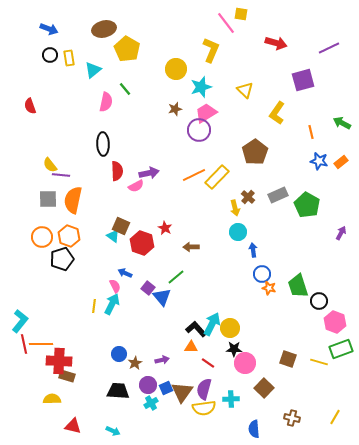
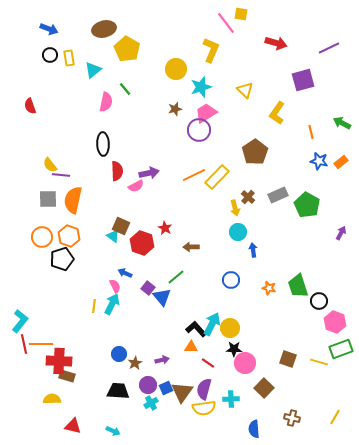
blue circle at (262, 274): moved 31 px left, 6 px down
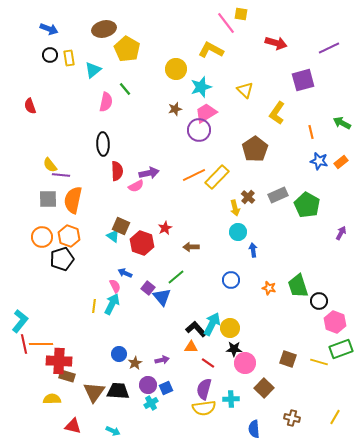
yellow L-shape at (211, 50): rotated 85 degrees counterclockwise
brown pentagon at (255, 152): moved 3 px up
red star at (165, 228): rotated 16 degrees clockwise
brown triangle at (182, 392): moved 88 px left
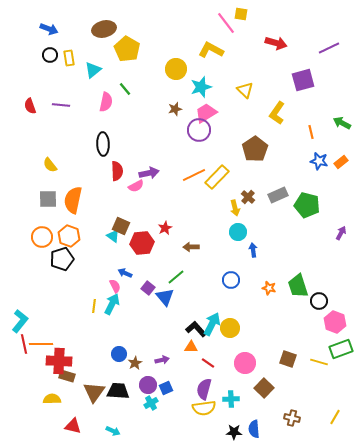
purple line at (61, 175): moved 70 px up
green pentagon at (307, 205): rotated 15 degrees counterclockwise
red hexagon at (142, 243): rotated 25 degrees counterclockwise
blue triangle at (162, 297): moved 3 px right
black star at (234, 349): moved 83 px down
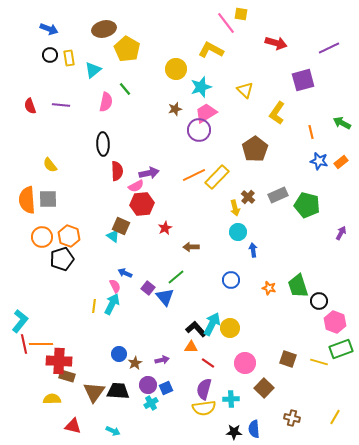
orange semicircle at (73, 200): moved 46 px left; rotated 16 degrees counterclockwise
red hexagon at (142, 243): moved 39 px up
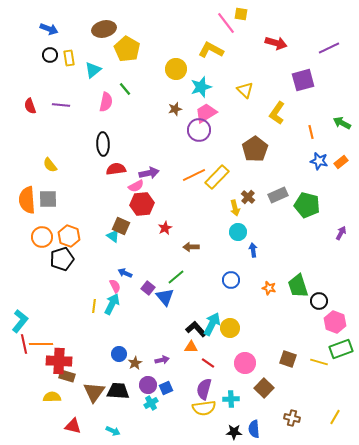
red semicircle at (117, 171): moved 1 px left, 2 px up; rotated 96 degrees counterclockwise
yellow semicircle at (52, 399): moved 2 px up
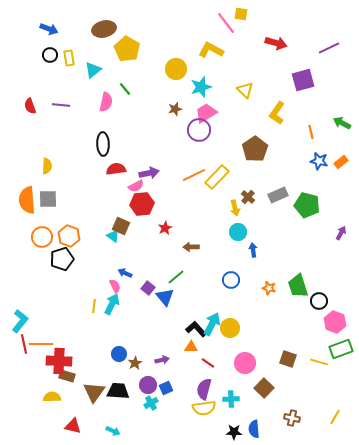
yellow semicircle at (50, 165): moved 3 px left, 1 px down; rotated 140 degrees counterclockwise
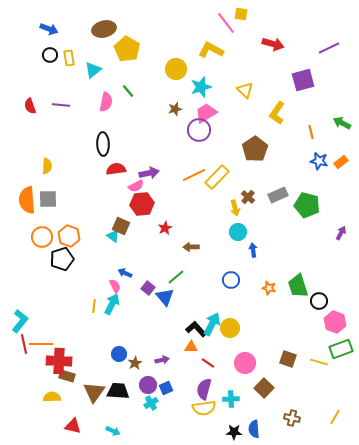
red arrow at (276, 43): moved 3 px left, 1 px down
green line at (125, 89): moved 3 px right, 2 px down
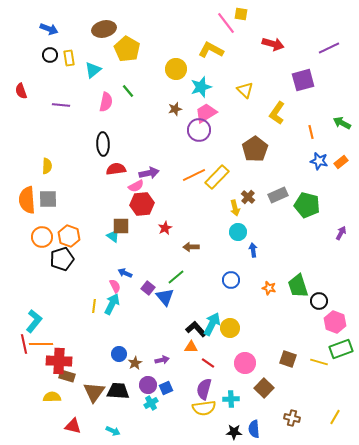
red semicircle at (30, 106): moved 9 px left, 15 px up
brown square at (121, 226): rotated 24 degrees counterclockwise
cyan L-shape at (20, 321): moved 14 px right
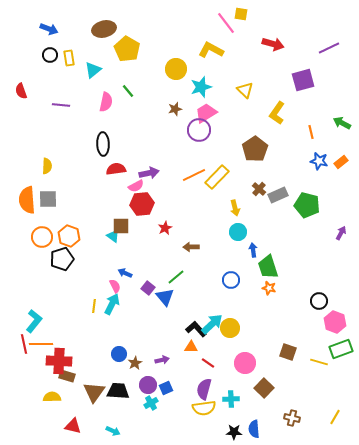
brown cross at (248, 197): moved 11 px right, 8 px up
green trapezoid at (298, 286): moved 30 px left, 19 px up
cyan arrow at (212, 324): rotated 20 degrees clockwise
brown square at (288, 359): moved 7 px up
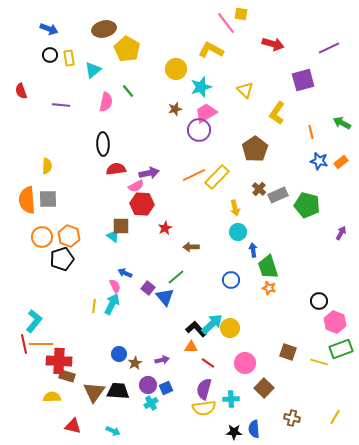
red hexagon at (142, 204): rotated 10 degrees clockwise
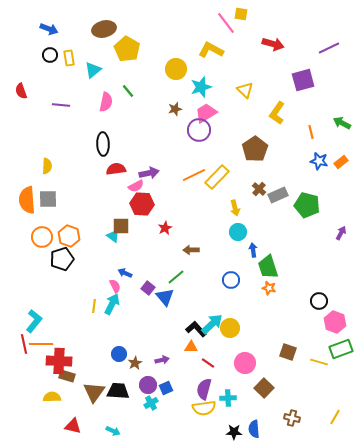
brown arrow at (191, 247): moved 3 px down
cyan cross at (231, 399): moved 3 px left, 1 px up
